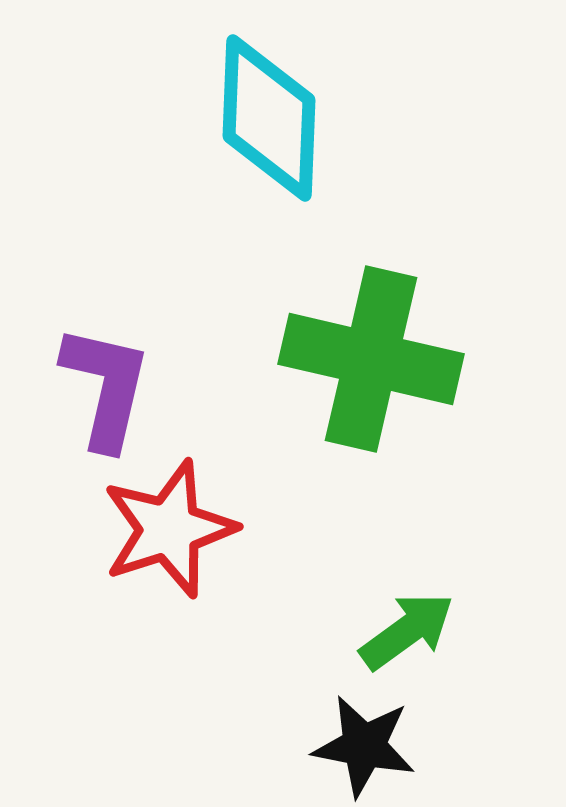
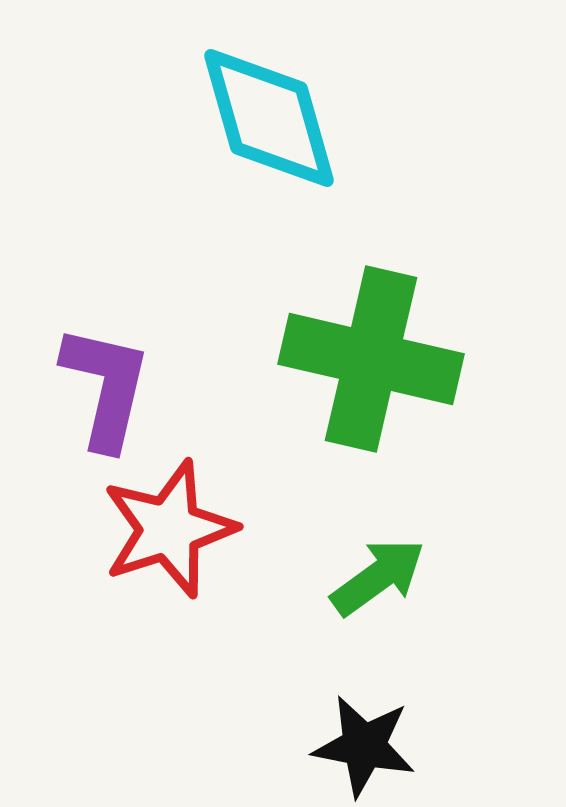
cyan diamond: rotated 18 degrees counterclockwise
green arrow: moved 29 px left, 54 px up
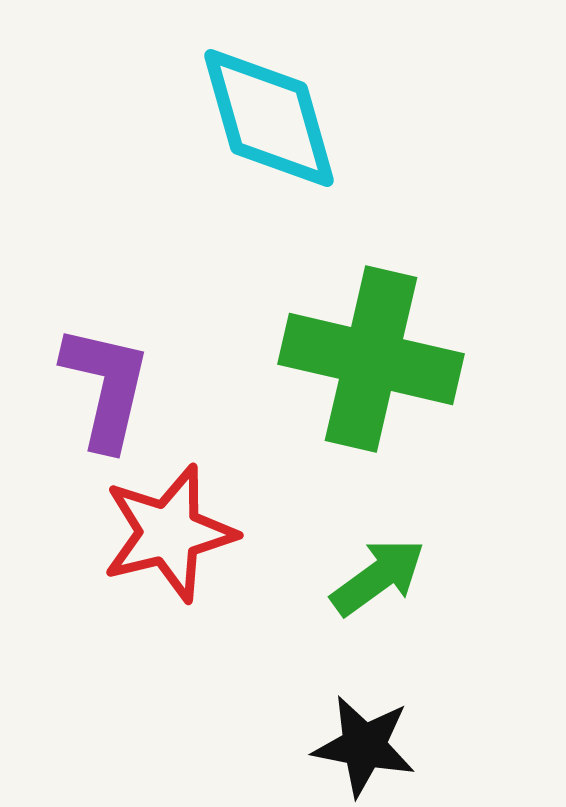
red star: moved 4 px down; rotated 4 degrees clockwise
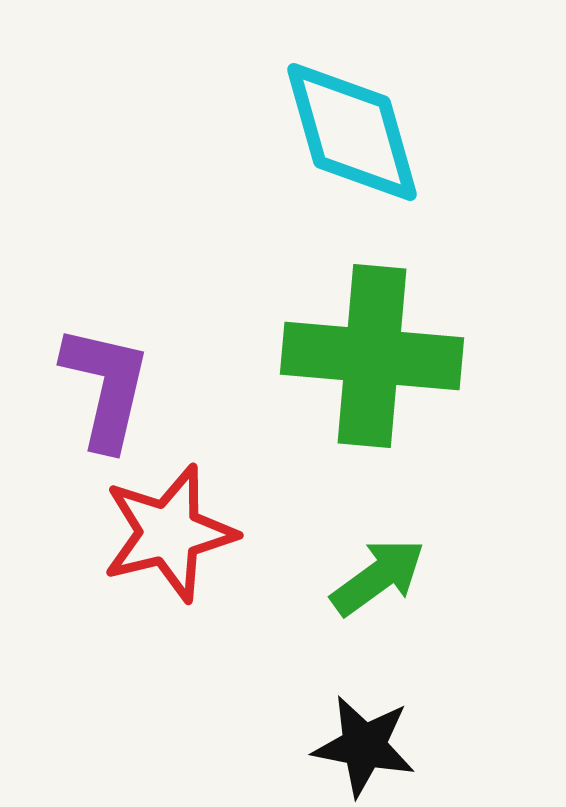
cyan diamond: moved 83 px right, 14 px down
green cross: moved 1 px right, 3 px up; rotated 8 degrees counterclockwise
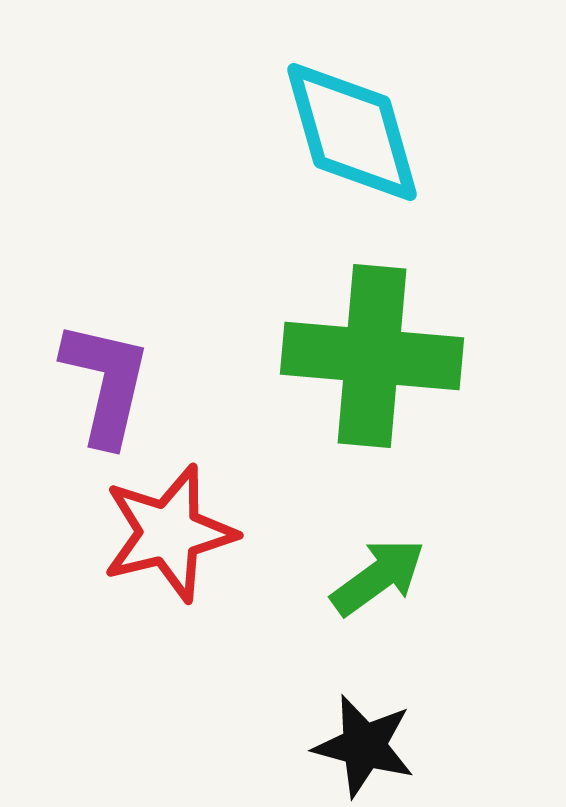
purple L-shape: moved 4 px up
black star: rotated 4 degrees clockwise
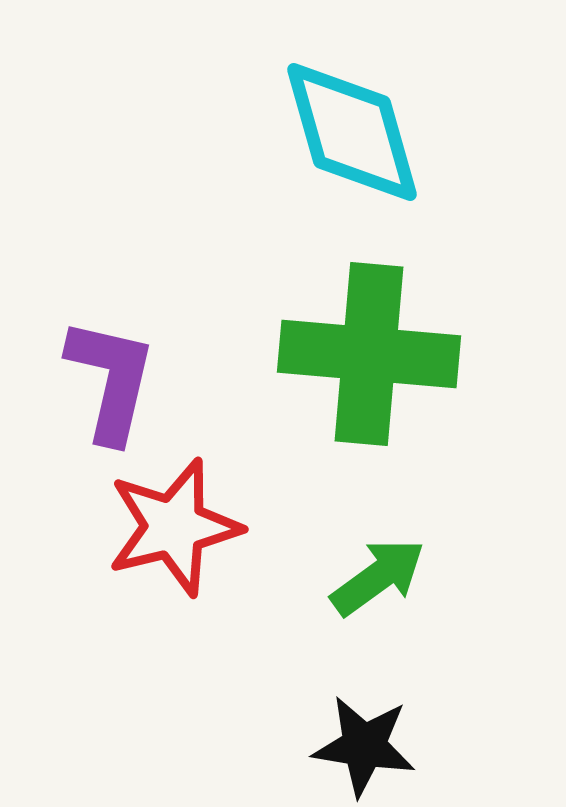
green cross: moved 3 px left, 2 px up
purple L-shape: moved 5 px right, 3 px up
red star: moved 5 px right, 6 px up
black star: rotated 6 degrees counterclockwise
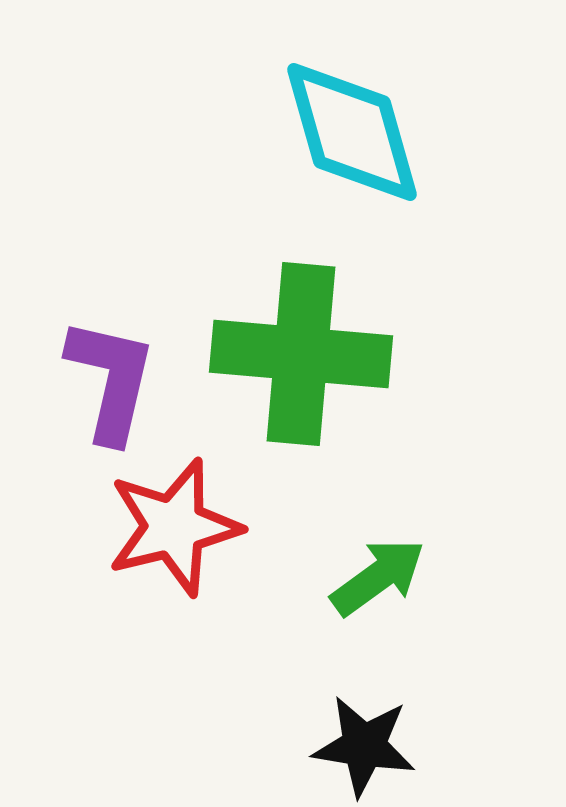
green cross: moved 68 px left
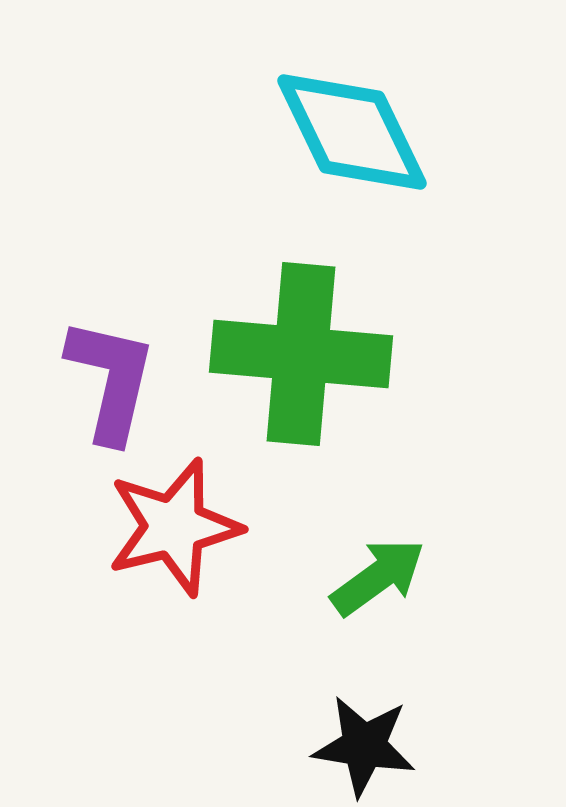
cyan diamond: rotated 10 degrees counterclockwise
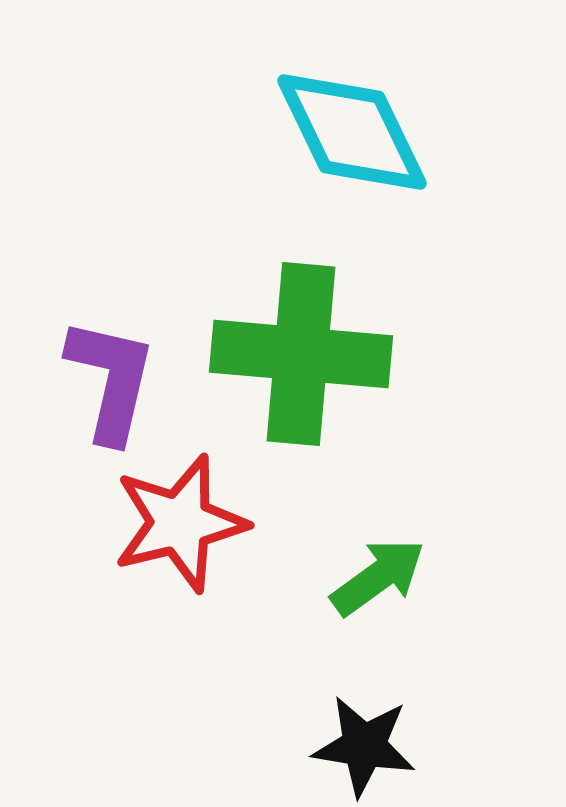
red star: moved 6 px right, 4 px up
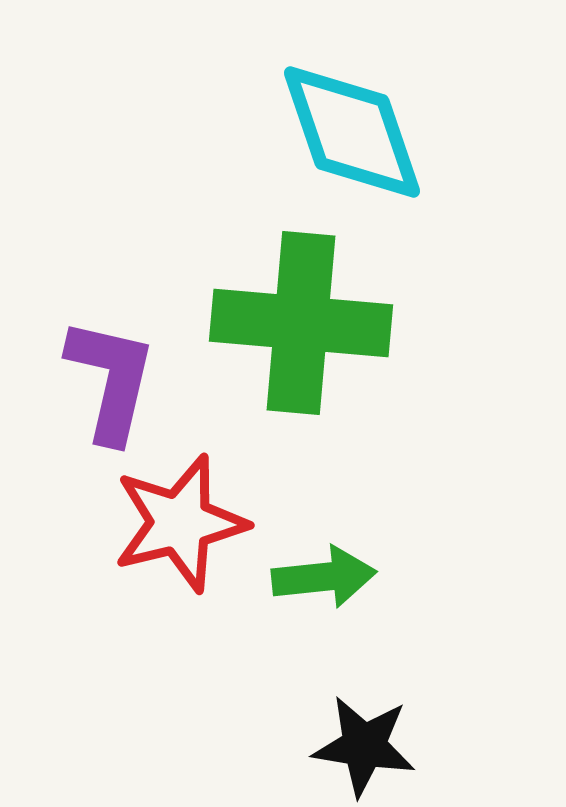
cyan diamond: rotated 7 degrees clockwise
green cross: moved 31 px up
green arrow: moved 54 px left; rotated 30 degrees clockwise
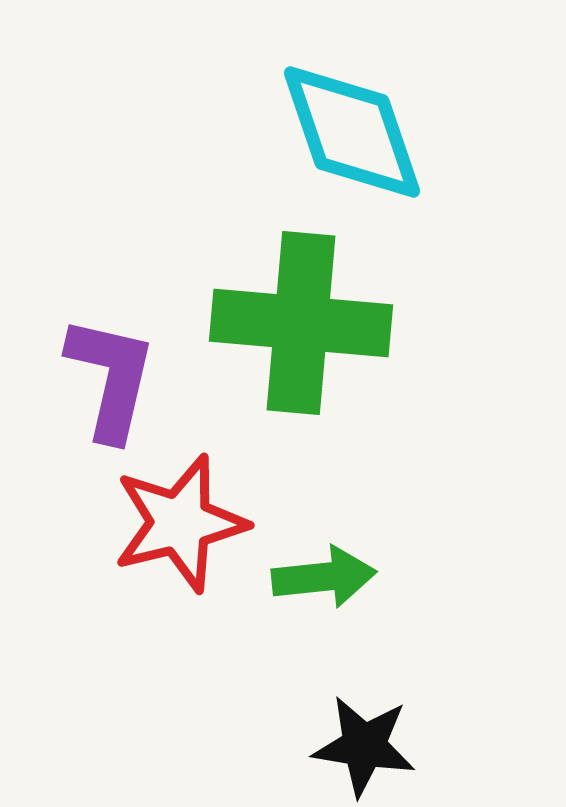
purple L-shape: moved 2 px up
